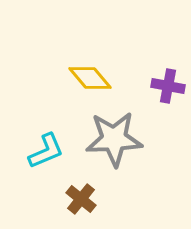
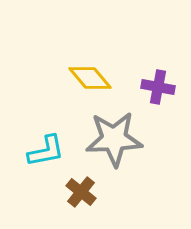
purple cross: moved 10 px left, 1 px down
cyan L-shape: rotated 12 degrees clockwise
brown cross: moved 7 px up
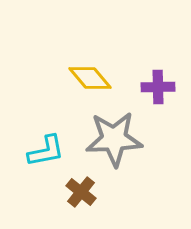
purple cross: rotated 12 degrees counterclockwise
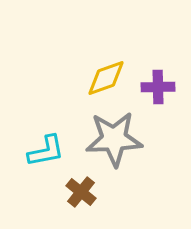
yellow diamond: moved 16 px right; rotated 69 degrees counterclockwise
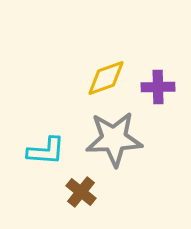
cyan L-shape: rotated 15 degrees clockwise
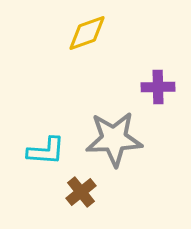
yellow diamond: moved 19 px left, 45 px up
brown cross: rotated 12 degrees clockwise
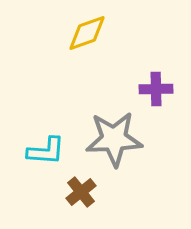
purple cross: moved 2 px left, 2 px down
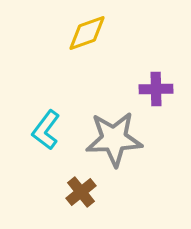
cyan L-shape: moved 21 px up; rotated 123 degrees clockwise
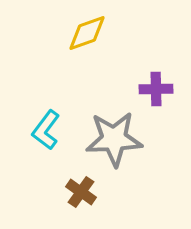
brown cross: rotated 16 degrees counterclockwise
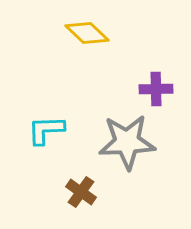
yellow diamond: rotated 63 degrees clockwise
cyan L-shape: rotated 51 degrees clockwise
gray star: moved 13 px right, 3 px down
